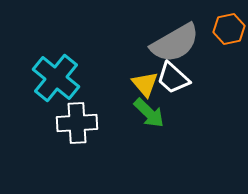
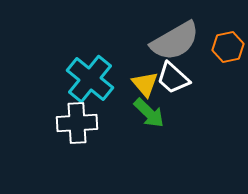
orange hexagon: moved 1 px left, 18 px down
gray semicircle: moved 2 px up
cyan cross: moved 34 px right, 1 px down
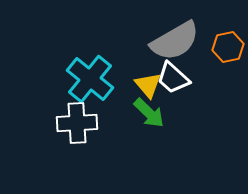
yellow triangle: moved 3 px right, 1 px down
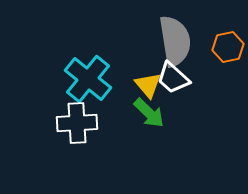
gray semicircle: rotated 69 degrees counterclockwise
cyan cross: moved 2 px left
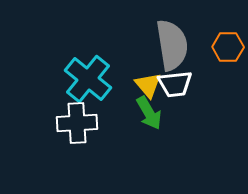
gray semicircle: moved 3 px left, 4 px down
orange hexagon: rotated 12 degrees clockwise
white trapezoid: moved 2 px right, 6 px down; rotated 48 degrees counterclockwise
green arrow: rotated 16 degrees clockwise
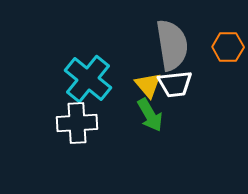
green arrow: moved 1 px right, 2 px down
